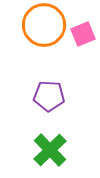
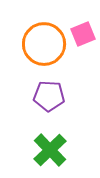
orange circle: moved 19 px down
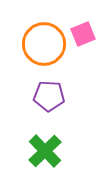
green cross: moved 5 px left, 1 px down
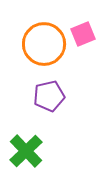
purple pentagon: rotated 16 degrees counterclockwise
green cross: moved 19 px left
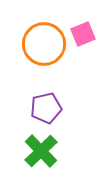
purple pentagon: moved 3 px left, 12 px down
green cross: moved 15 px right
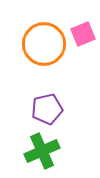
purple pentagon: moved 1 px right, 1 px down
green cross: moved 1 px right; rotated 20 degrees clockwise
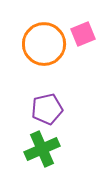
green cross: moved 2 px up
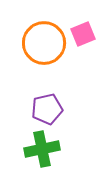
orange circle: moved 1 px up
green cross: rotated 12 degrees clockwise
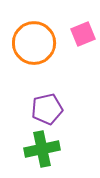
orange circle: moved 10 px left
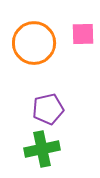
pink square: rotated 20 degrees clockwise
purple pentagon: moved 1 px right
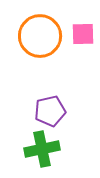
orange circle: moved 6 px right, 7 px up
purple pentagon: moved 2 px right, 2 px down
